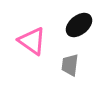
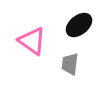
gray trapezoid: moved 1 px up
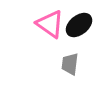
pink triangle: moved 18 px right, 17 px up
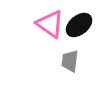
gray trapezoid: moved 3 px up
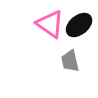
gray trapezoid: rotated 20 degrees counterclockwise
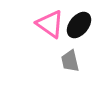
black ellipse: rotated 12 degrees counterclockwise
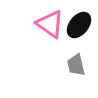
gray trapezoid: moved 6 px right, 4 px down
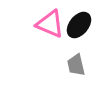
pink triangle: rotated 12 degrees counterclockwise
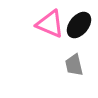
gray trapezoid: moved 2 px left
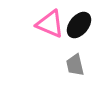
gray trapezoid: moved 1 px right
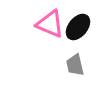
black ellipse: moved 1 px left, 2 px down
